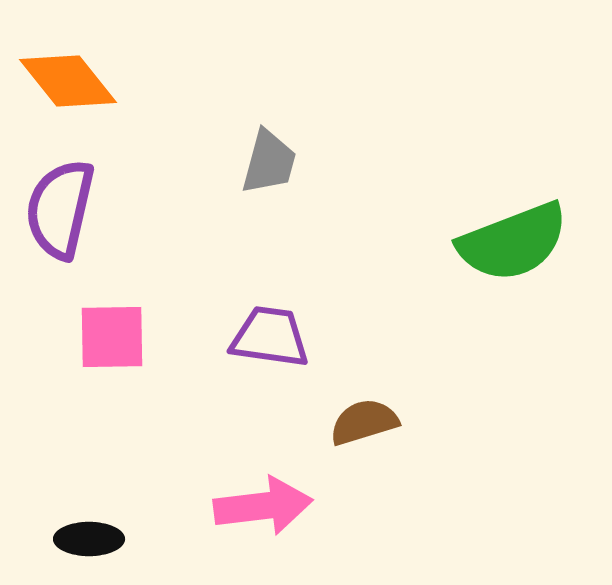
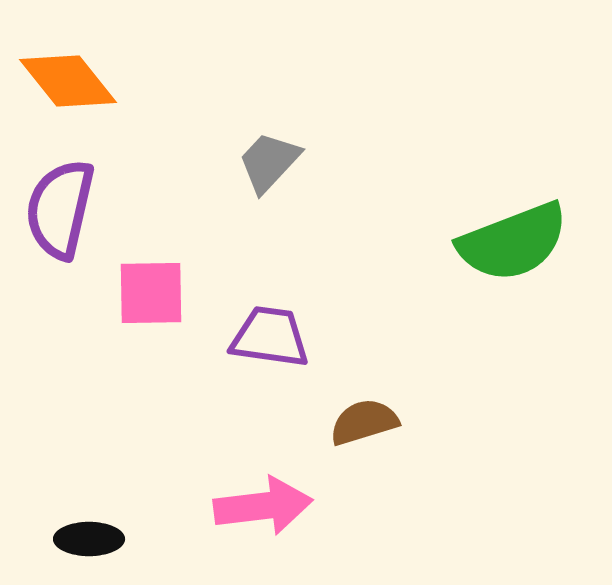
gray trapezoid: rotated 152 degrees counterclockwise
pink square: moved 39 px right, 44 px up
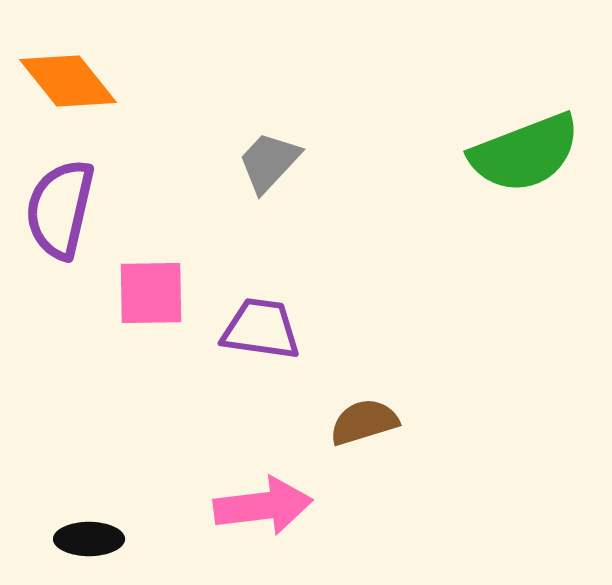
green semicircle: moved 12 px right, 89 px up
purple trapezoid: moved 9 px left, 8 px up
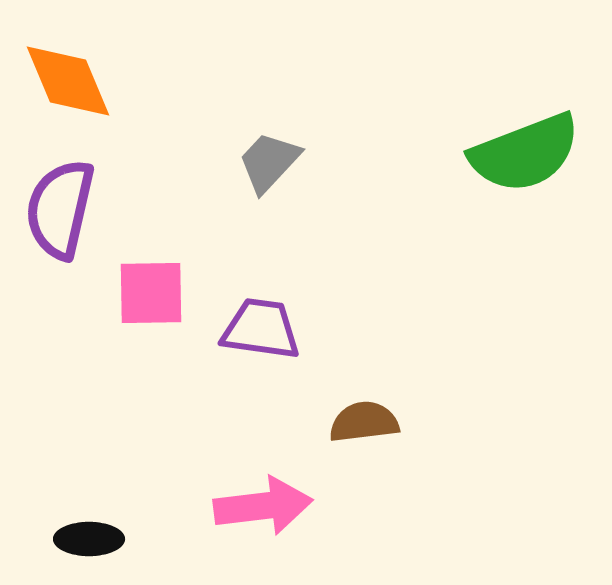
orange diamond: rotated 16 degrees clockwise
brown semicircle: rotated 10 degrees clockwise
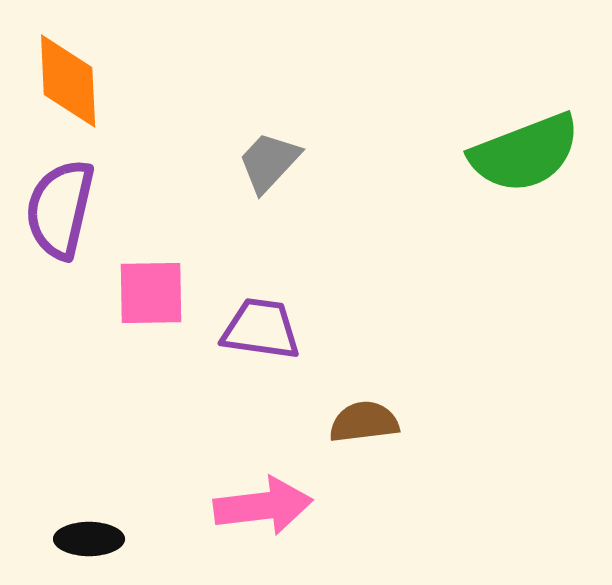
orange diamond: rotated 20 degrees clockwise
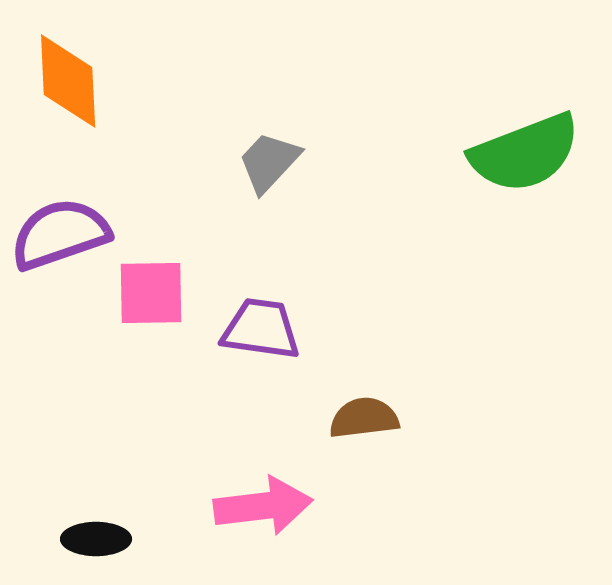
purple semicircle: moved 25 px down; rotated 58 degrees clockwise
brown semicircle: moved 4 px up
black ellipse: moved 7 px right
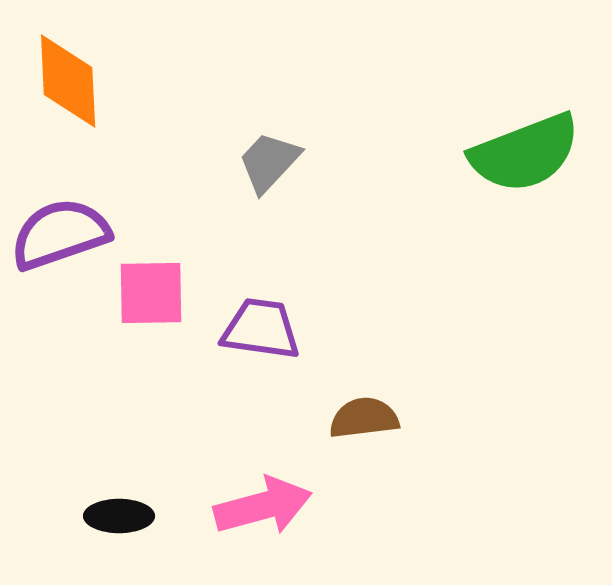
pink arrow: rotated 8 degrees counterclockwise
black ellipse: moved 23 px right, 23 px up
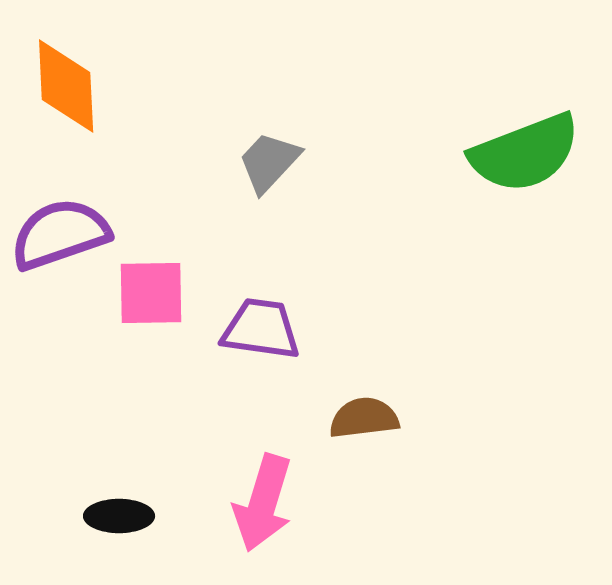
orange diamond: moved 2 px left, 5 px down
pink arrow: moved 3 px up; rotated 122 degrees clockwise
